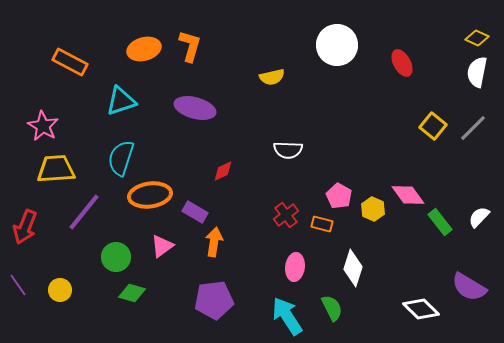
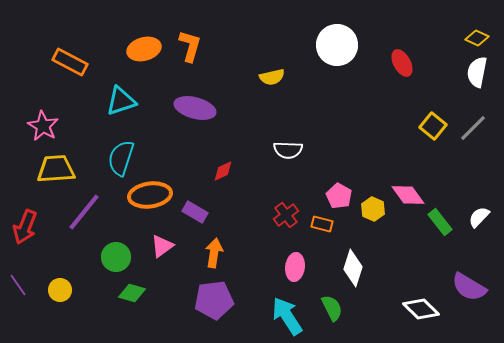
orange arrow at (214, 242): moved 11 px down
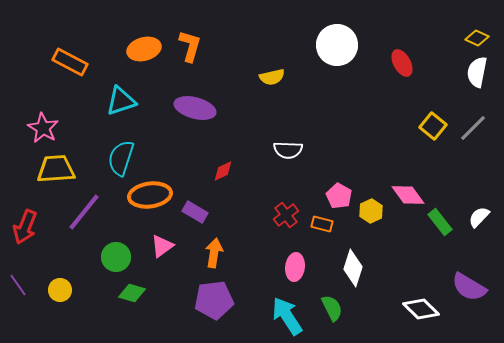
pink star at (43, 126): moved 2 px down
yellow hexagon at (373, 209): moved 2 px left, 2 px down; rotated 10 degrees clockwise
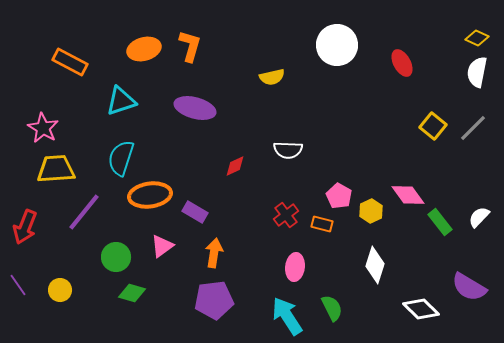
red diamond at (223, 171): moved 12 px right, 5 px up
white diamond at (353, 268): moved 22 px right, 3 px up
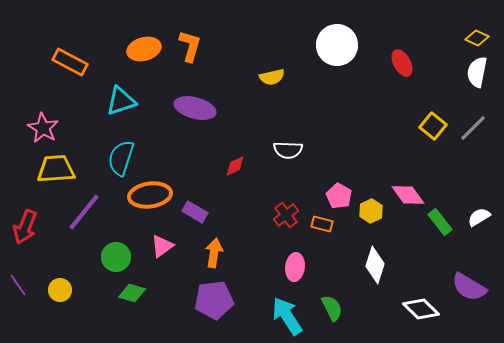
white semicircle at (479, 217): rotated 15 degrees clockwise
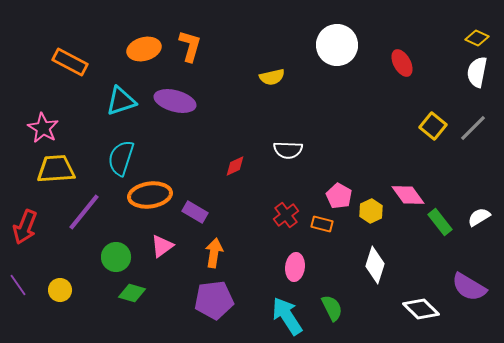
purple ellipse at (195, 108): moved 20 px left, 7 px up
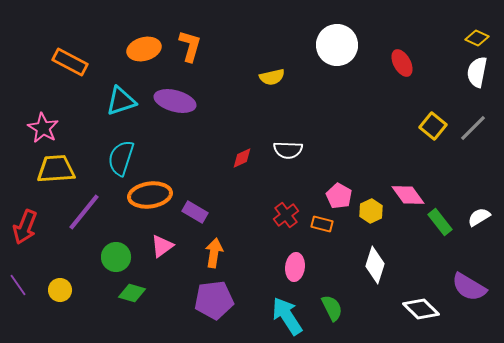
red diamond at (235, 166): moved 7 px right, 8 px up
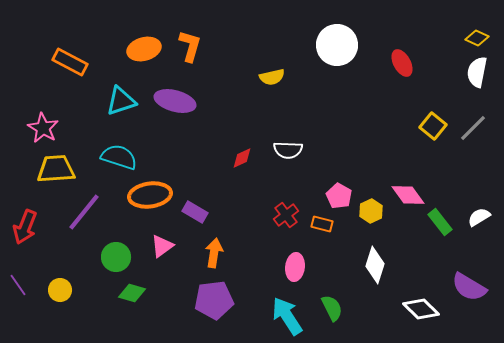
cyan semicircle at (121, 158): moved 2 px left, 1 px up; rotated 90 degrees clockwise
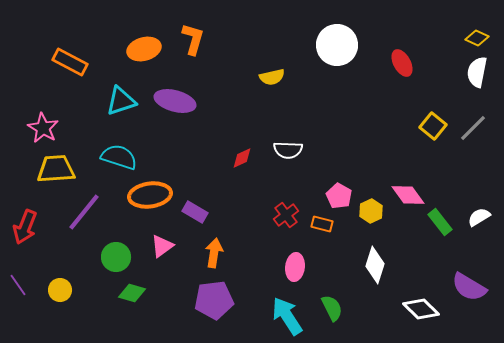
orange L-shape at (190, 46): moved 3 px right, 7 px up
